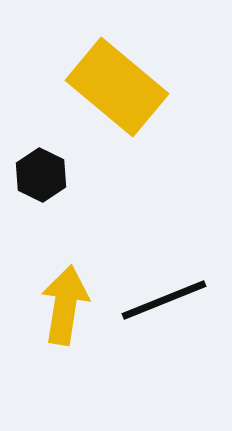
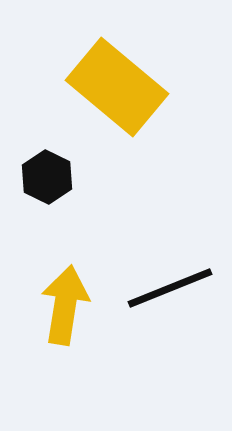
black hexagon: moved 6 px right, 2 px down
black line: moved 6 px right, 12 px up
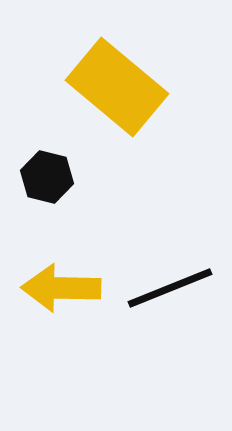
black hexagon: rotated 12 degrees counterclockwise
yellow arrow: moved 4 px left, 17 px up; rotated 98 degrees counterclockwise
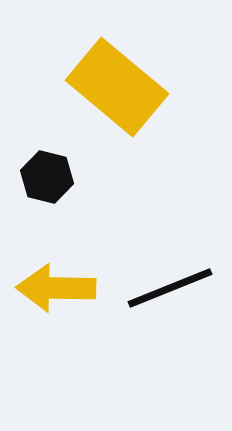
yellow arrow: moved 5 px left
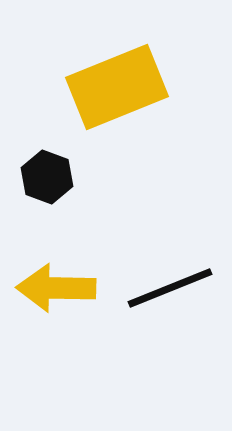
yellow rectangle: rotated 62 degrees counterclockwise
black hexagon: rotated 6 degrees clockwise
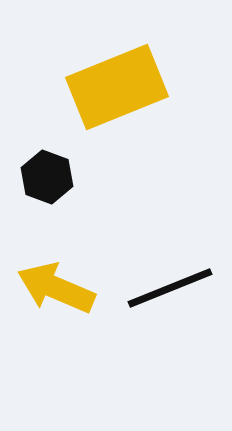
yellow arrow: rotated 22 degrees clockwise
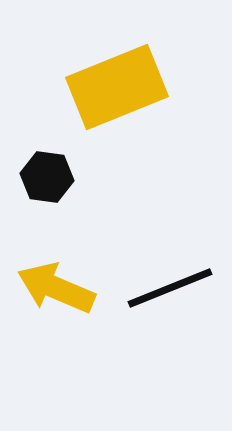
black hexagon: rotated 12 degrees counterclockwise
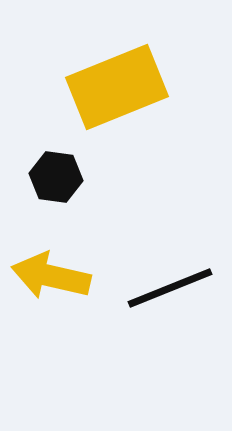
black hexagon: moved 9 px right
yellow arrow: moved 5 px left, 12 px up; rotated 10 degrees counterclockwise
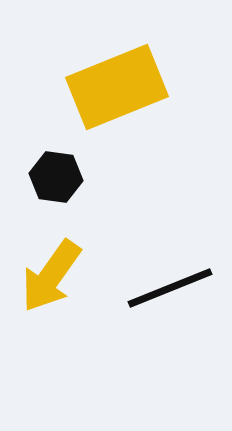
yellow arrow: rotated 68 degrees counterclockwise
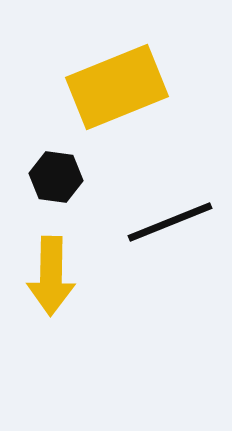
yellow arrow: rotated 34 degrees counterclockwise
black line: moved 66 px up
